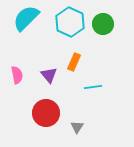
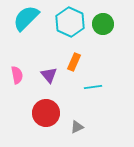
gray triangle: rotated 32 degrees clockwise
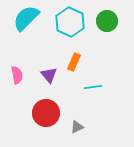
green circle: moved 4 px right, 3 px up
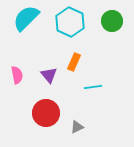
green circle: moved 5 px right
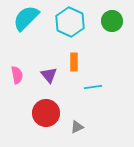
orange rectangle: rotated 24 degrees counterclockwise
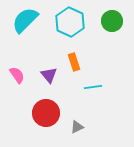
cyan semicircle: moved 1 px left, 2 px down
orange rectangle: rotated 18 degrees counterclockwise
pink semicircle: rotated 24 degrees counterclockwise
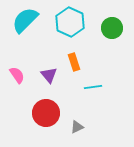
green circle: moved 7 px down
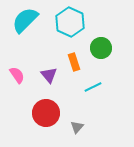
green circle: moved 11 px left, 20 px down
cyan line: rotated 18 degrees counterclockwise
gray triangle: rotated 24 degrees counterclockwise
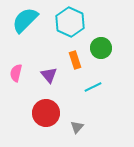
orange rectangle: moved 1 px right, 2 px up
pink semicircle: moved 1 px left, 2 px up; rotated 132 degrees counterclockwise
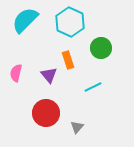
orange rectangle: moved 7 px left
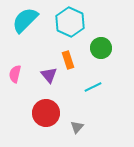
pink semicircle: moved 1 px left, 1 px down
